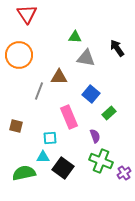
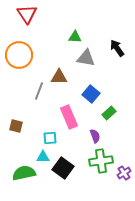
green cross: rotated 30 degrees counterclockwise
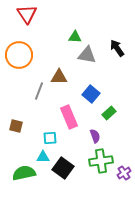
gray triangle: moved 1 px right, 3 px up
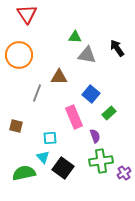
gray line: moved 2 px left, 2 px down
pink rectangle: moved 5 px right
cyan triangle: rotated 48 degrees clockwise
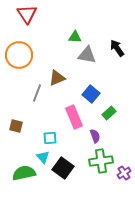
brown triangle: moved 2 px left, 1 px down; rotated 24 degrees counterclockwise
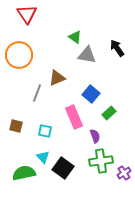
green triangle: rotated 32 degrees clockwise
cyan square: moved 5 px left, 7 px up; rotated 16 degrees clockwise
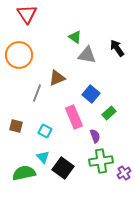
cyan square: rotated 16 degrees clockwise
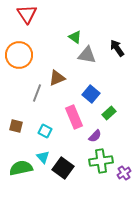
purple semicircle: rotated 64 degrees clockwise
green semicircle: moved 3 px left, 5 px up
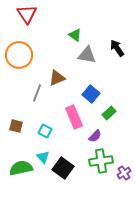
green triangle: moved 2 px up
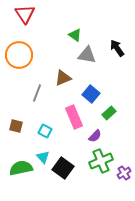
red triangle: moved 2 px left
brown triangle: moved 6 px right
green cross: rotated 15 degrees counterclockwise
